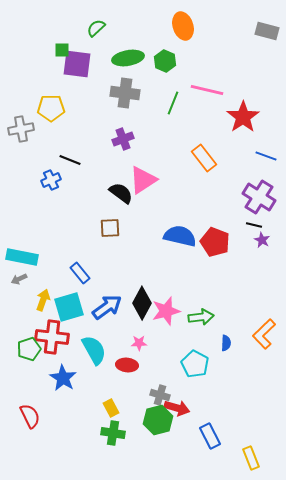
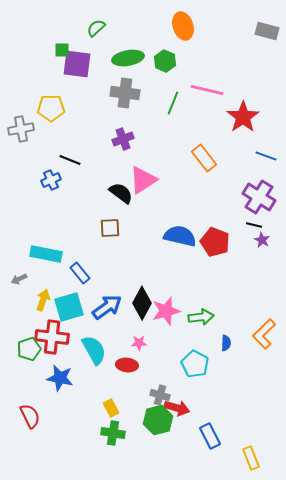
cyan rectangle at (22, 257): moved 24 px right, 3 px up
blue star at (63, 378): moved 3 px left; rotated 20 degrees counterclockwise
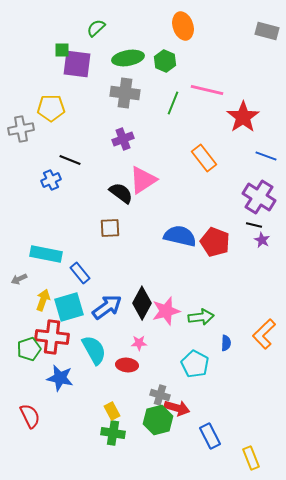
yellow rectangle at (111, 408): moved 1 px right, 3 px down
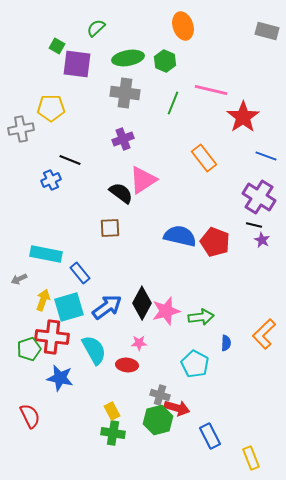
green square at (62, 50): moved 5 px left, 4 px up; rotated 28 degrees clockwise
pink line at (207, 90): moved 4 px right
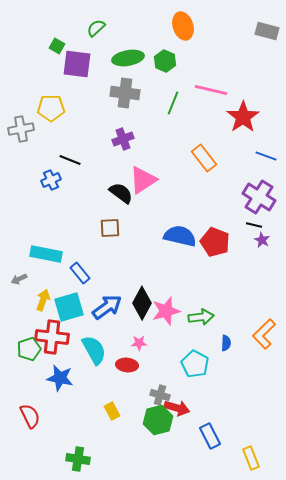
green cross at (113, 433): moved 35 px left, 26 px down
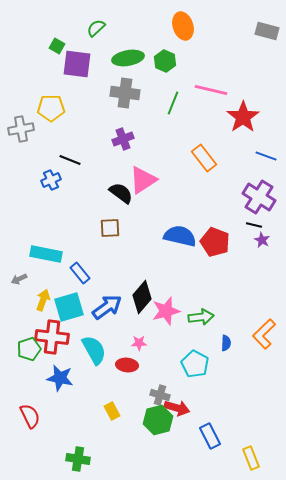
black diamond at (142, 303): moved 6 px up; rotated 12 degrees clockwise
